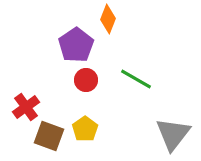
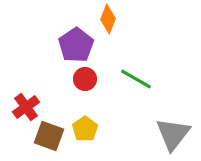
red circle: moved 1 px left, 1 px up
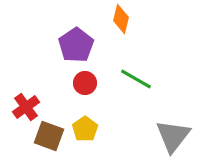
orange diamond: moved 13 px right; rotated 8 degrees counterclockwise
red circle: moved 4 px down
gray triangle: moved 2 px down
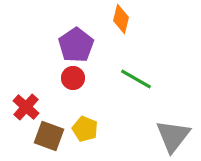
red circle: moved 12 px left, 5 px up
red cross: rotated 12 degrees counterclockwise
yellow pentagon: rotated 15 degrees counterclockwise
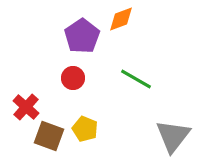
orange diamond: rotated 56 degrees clockwise
purple pentagon: moved 6 px right, 9 px up
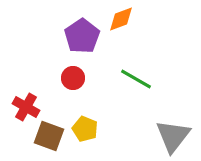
red cross: rotated 12 degrees counterclockwise
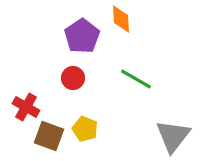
orange diamond: rotated 72 degrees counterclockwise
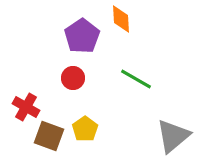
yellow pentagon: rotated 15 degrees clockwise
gray triangle: rotated 12 degrees clockwise
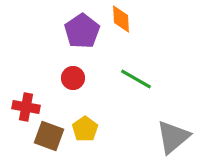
purple pentagon: moved 5 px up
red cross: rotated 20 degrees counterclockwise
gray triangle: moved 1 px down
